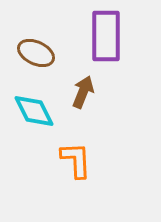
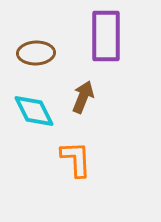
brown ellipse: rotated 27 degrees counterclockwise
brown arrow: moved 5 px down
orange L-shape: moved 1 px up
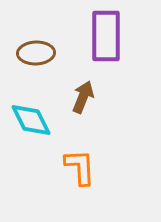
cyan diamond: moved 3 px left, 9 px down
orange L-shape: moved 4 px right, 8 px down
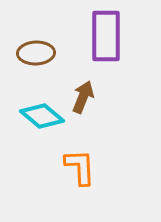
cyan diamond: moved 11 px right, 4 px up; rotated 24 degrees counterclockwise
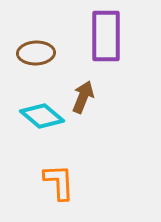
orange L-shape: moved 21 px left, 15 px down
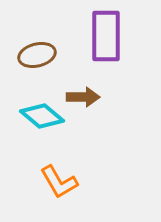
brown ellipse: moved 1 px right, 2 px down; rotated 12 degrees counterclockwise
brown arrow: rotated 68 degrees clockwise
orange L-shape: rotated 153 degrees clockwise
